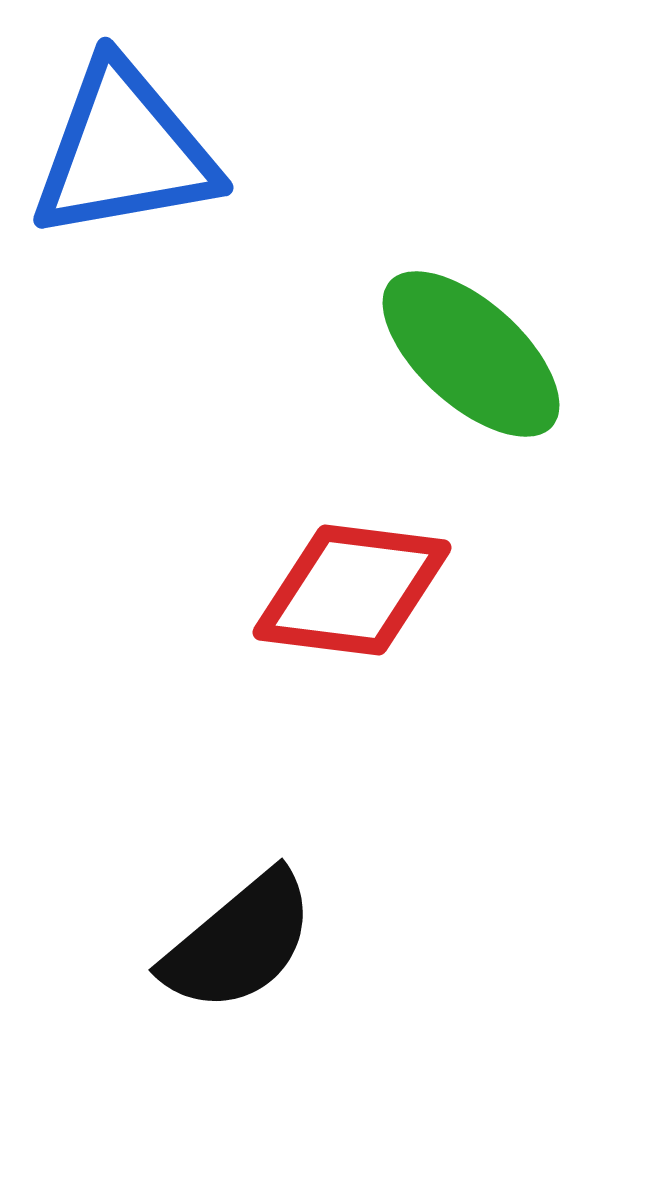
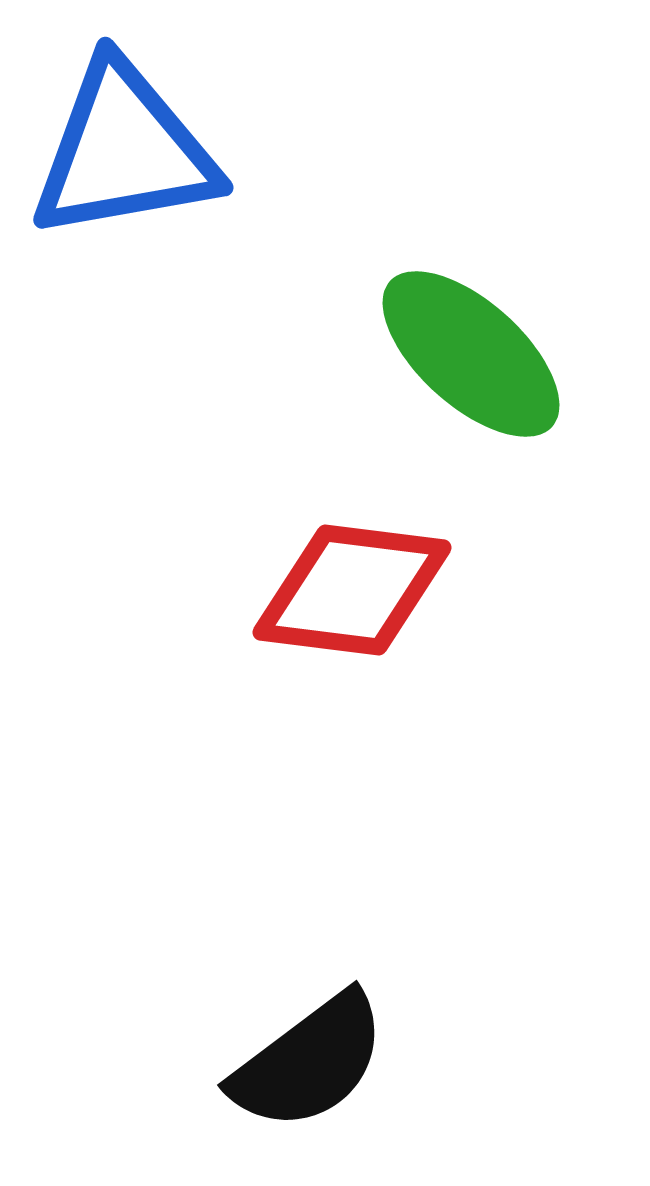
black semicircle: moved 70 px right, 120 px down; rotated 3 degrees clockwise
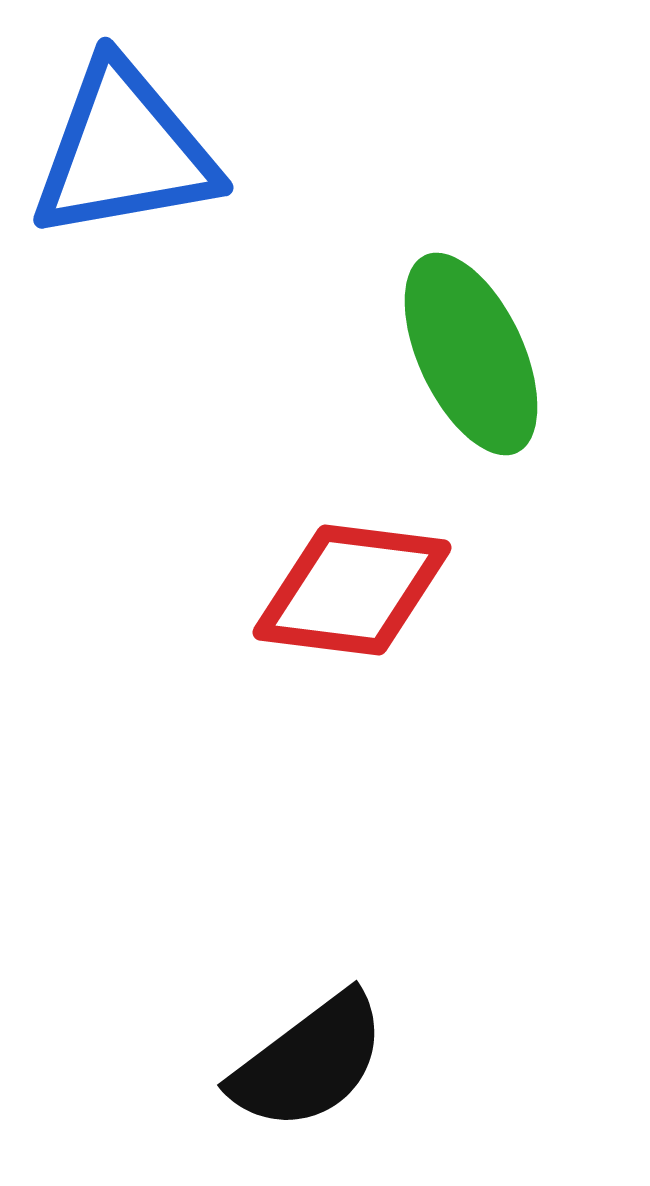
green ellipse: rotated 23 degrees clockwise
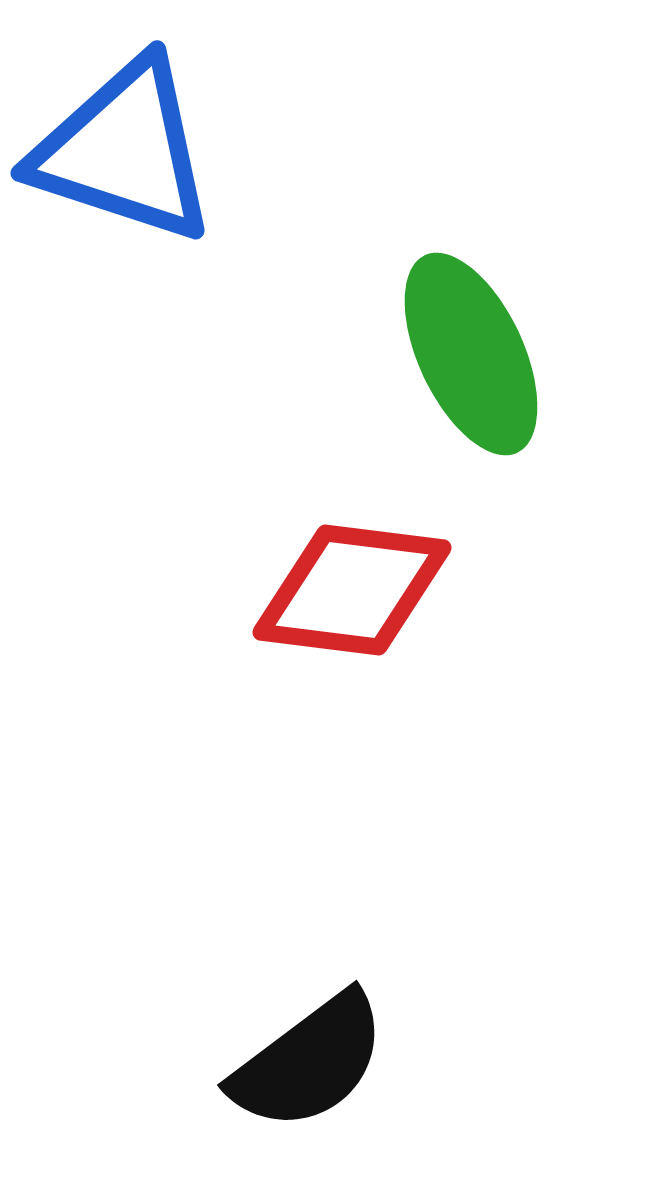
blue triangle: rotated 28 degrees clockwise
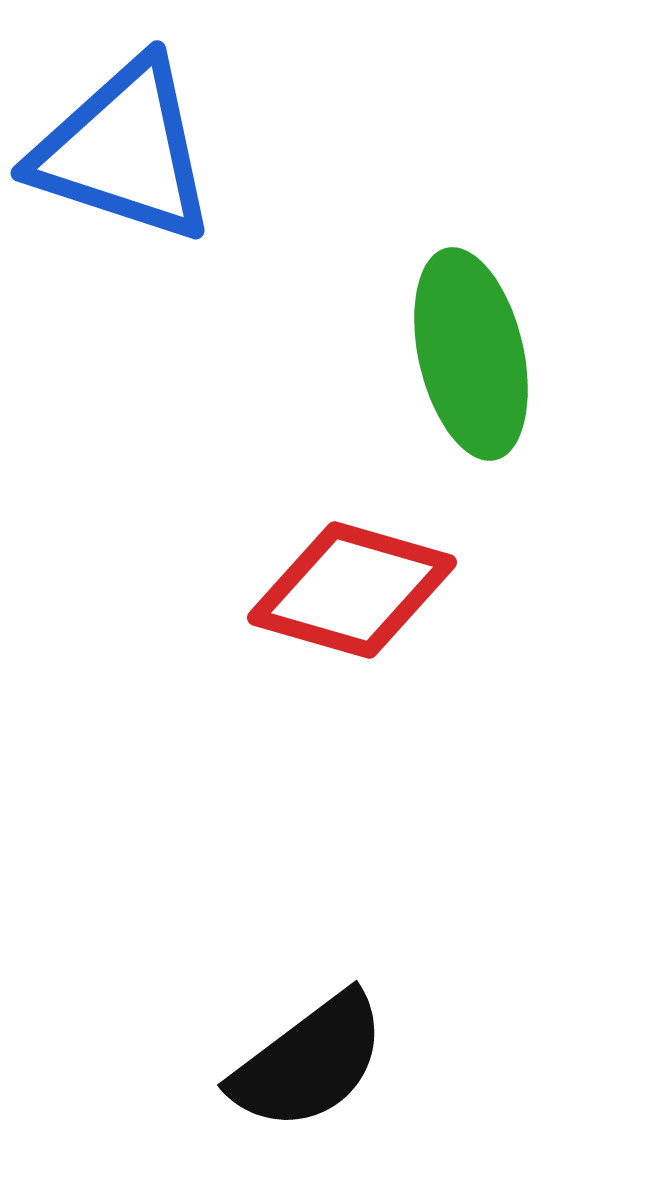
green ellipse: rotated 12 degrees clockwise
red diamond: rotated 9 degrees clockwise
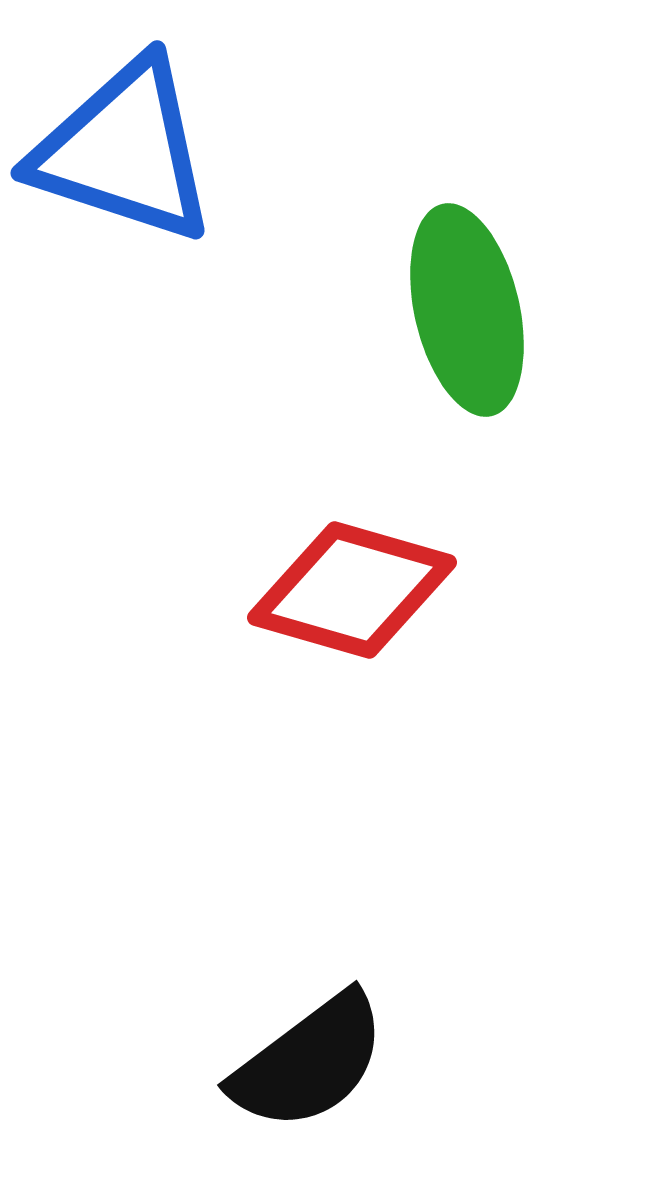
green ellipse: moved 4 px left, 44 px up
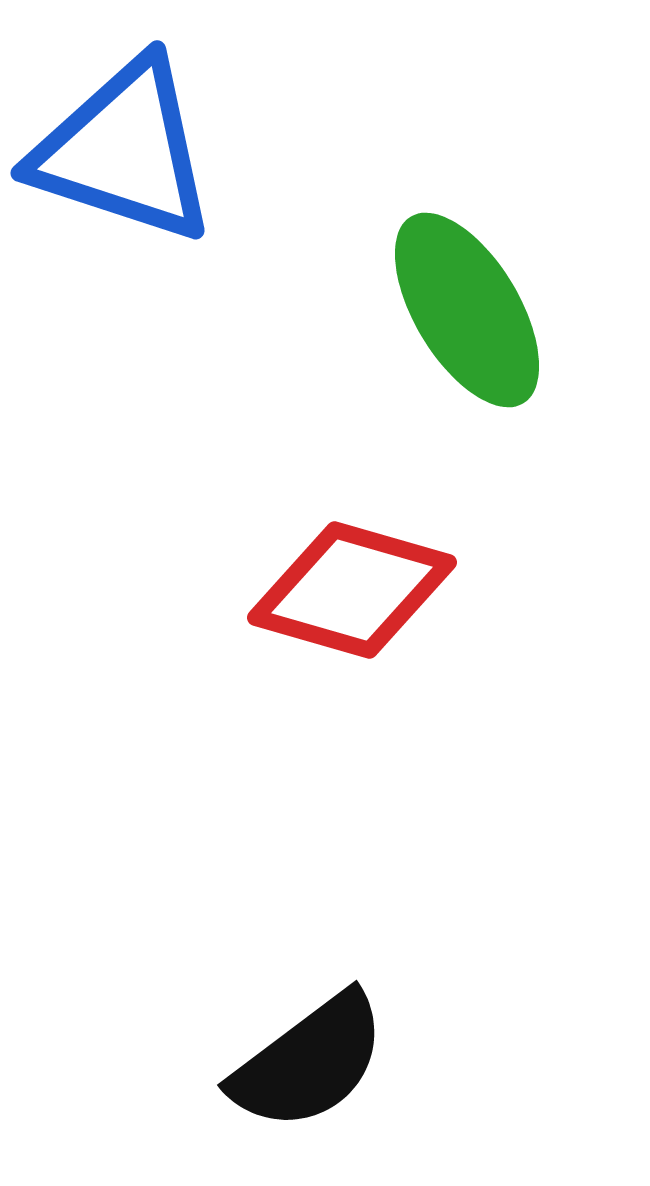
green ellipse: rotated 18 degrees counterclockwise
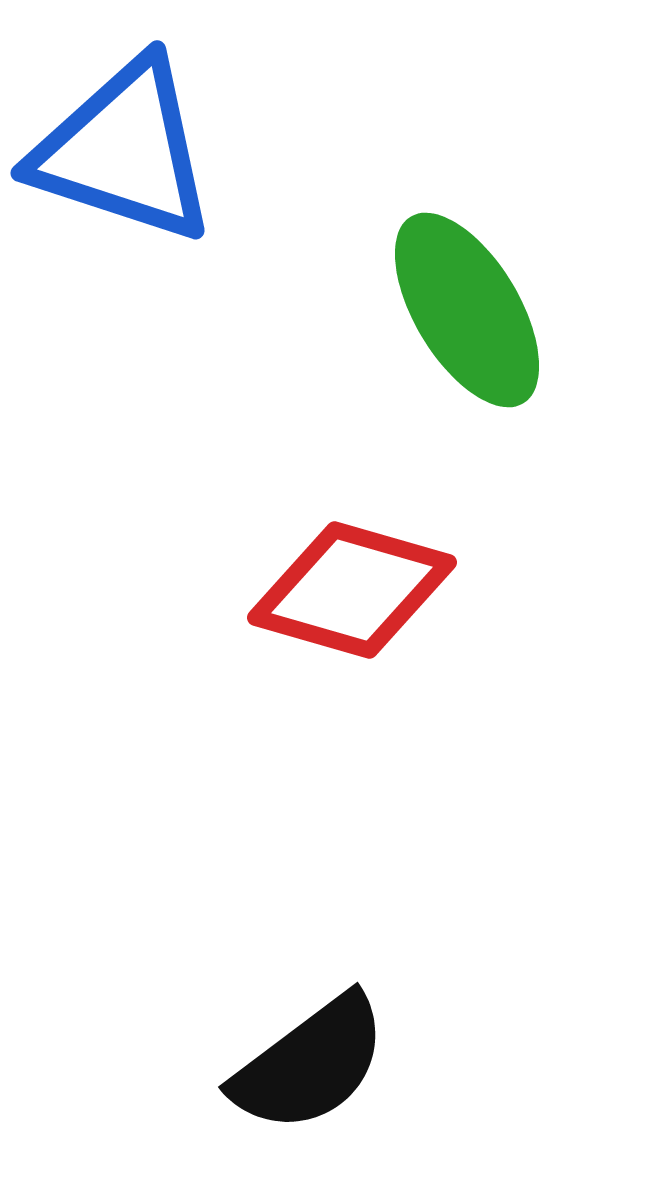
black semicircle: moved 1 px right, 2 px down
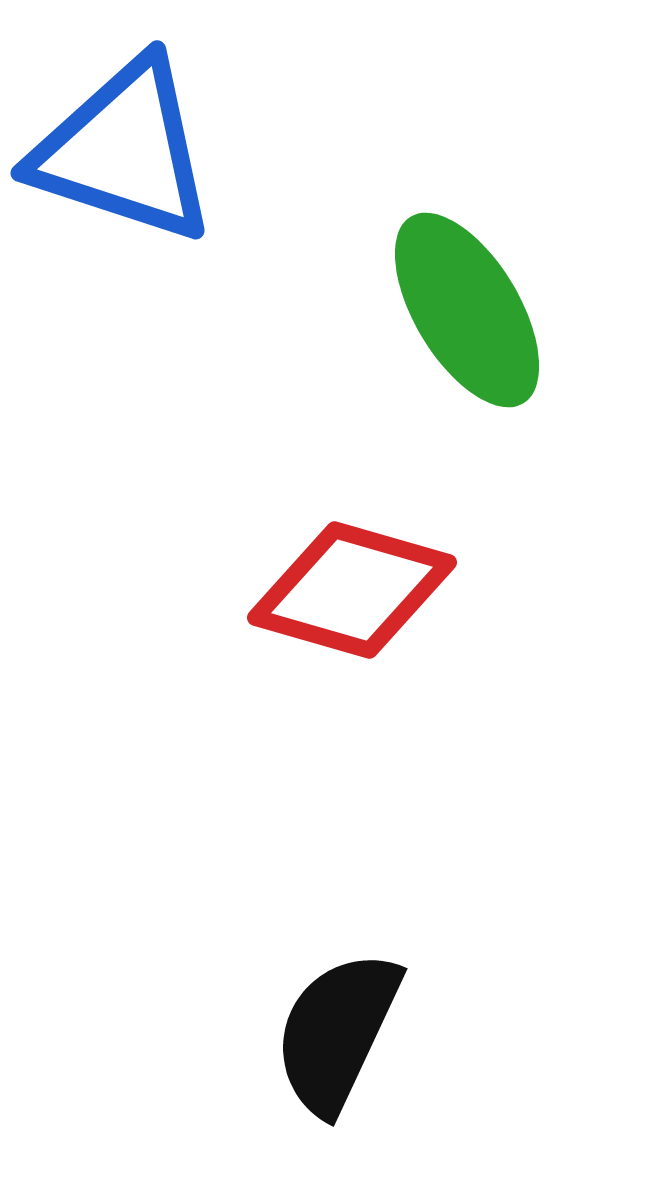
black semicircle: moved 27 px right, 32 px up; rotated 152 degrees clockwise
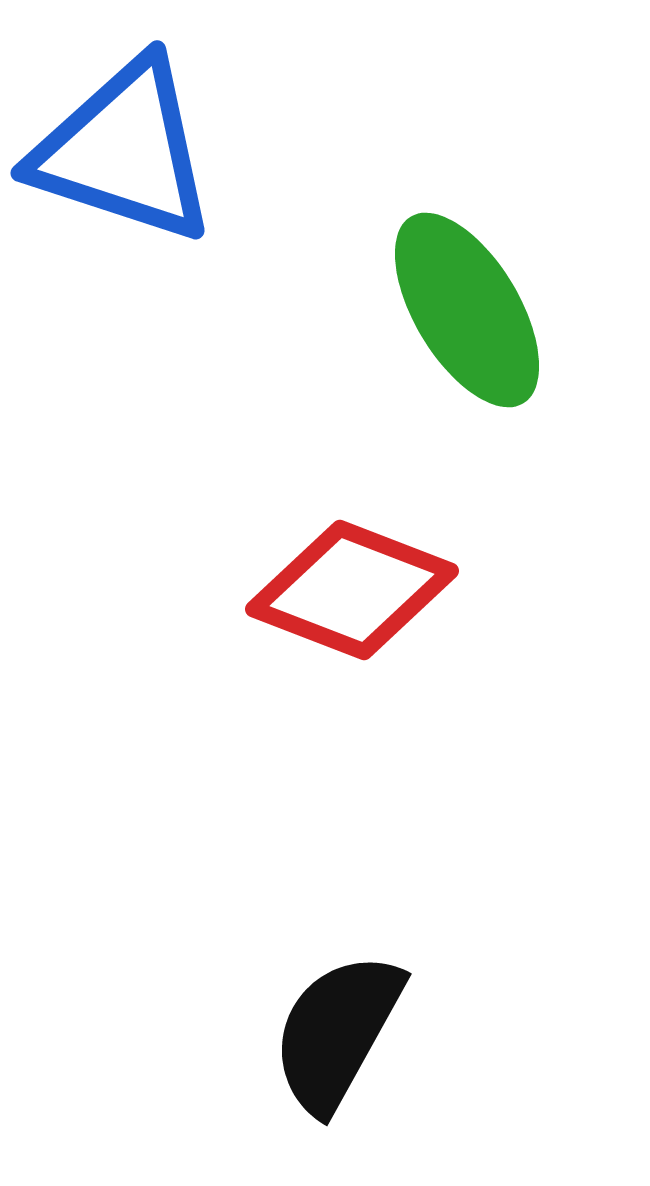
red diamond: rotated 5 degrees clockwise
black semicircle: rotated 4 degrees clockwise
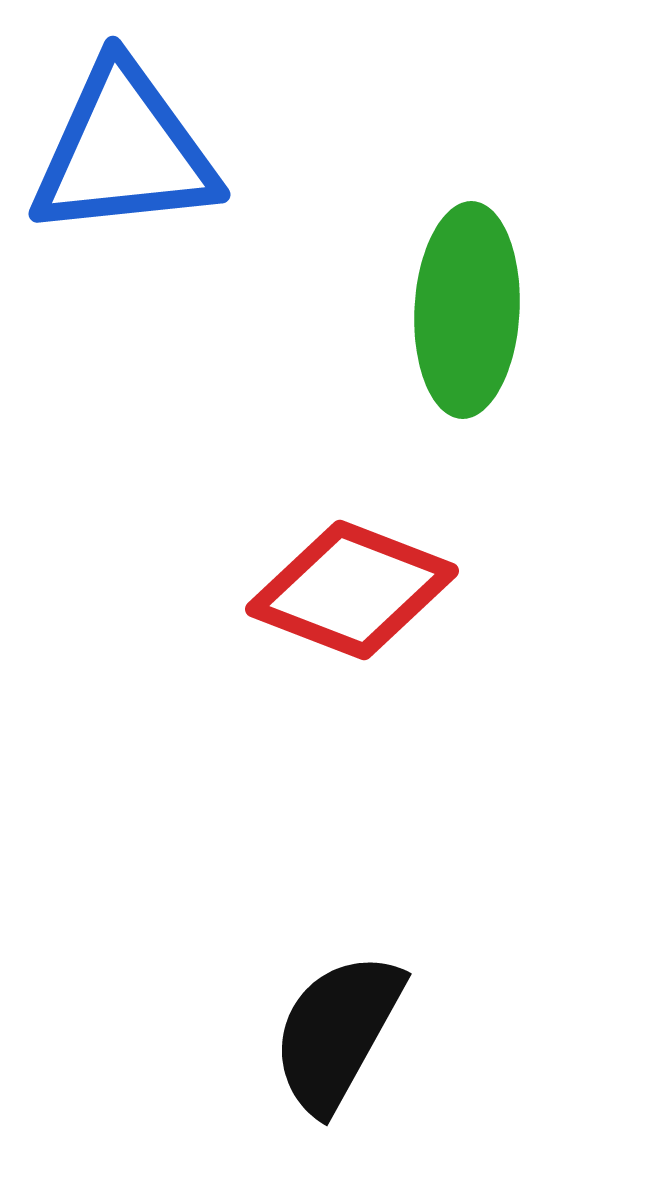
blue triangle: rotated 24 degrees counterclockwise
green ellipse: rotated 34 degrees clockwise
